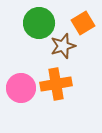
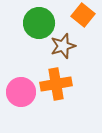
orange square: moved 8 px up; rotated 20 degrees counterclockwise
pink circle: moved 4 px down
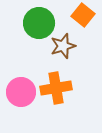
orange cross: moved 4 px down
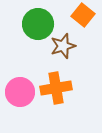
green circle: moved 1 px left, 1 px down
pink circle: moved 1 px left
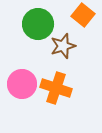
orange cross: rotated 28 degrees clockwise
pink circle: moved 2 px right, 8 px up
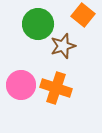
pink circle: moved 1 px left, 1 px down
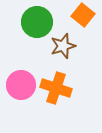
green circle: moved 1 px left, 2 px up
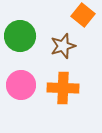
green circle: moved 17 px left, 14 px down
orange cross: moved 7 px right; rotated 16 degrees counterclockwise
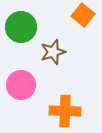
green circle: moved 1 px right, 9 px up
brown star: moved 10 px left, 6 px down
orange cross: moved 2 px right, 23 px down
